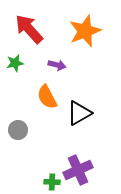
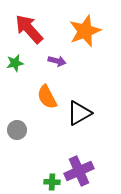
purple arrow: moved 4 px up
gray circle: moved 1 px left
purple cross: moved 1 px right, 1 px down
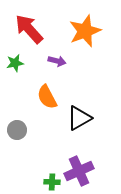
black triangle: moved 5 px down
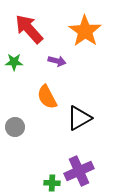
orange star: rotated 16 degrees counterclockwise
green star: moved 1 px left, 1 px up; rotated 12 degrees clockwise
gray circle: moved 2 px left, 3 px up
green cross: moved 1 px down
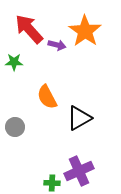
purple arrow: moved 16 px up
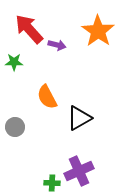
orange star: moved 13 px right
